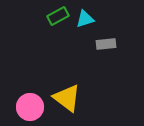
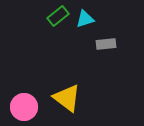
green rectangle: rotated 10 degrees counterclockwise
pink circle: moved 6 px left
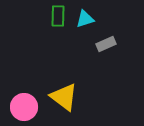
green rectangle: rotated 50 degrees counterclockwise
gray rectangle: rotated 18 degrees counterclockwise
yellow triangle: moved 3 px left, 1 px up
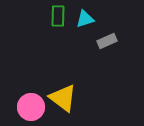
gray rectangle: moved 1 px right, 3 px up
yellow triangle: moved 1 px left, 1 px down
pink circle: moved 7 px right
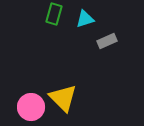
green rectangle: moved 4 px left, 2 px up; rotated 15 degrees clockwise
yellow triangle: rotated 8 degrees clockwise
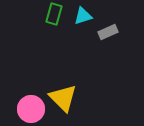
cyan triangle: moved 2 px left, 3 px up
gray rectangle: moved 1 px right, 9 px up
pink circle: moved 2 px down
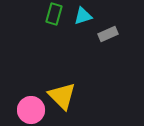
gray rectangle: moved 2 px down
yellow triangle: moved 1 px left, 2 px up
pink circle: moved 1 px down
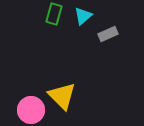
cyan triangle: rotated 24 degrees counterclockwise
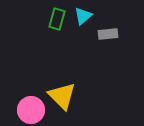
green rectangle: moved 3 px right, 5 px down
gray rectangle: rotated 18 degrees clockwise
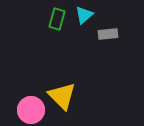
cyan triangle: moved 1 px right, 1 px up
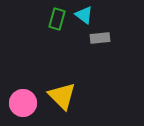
cyan triangle: rotated 42 degrees counterclockwise
gray rectangle: moved 8 px left, 4 px down
pink circle: moved 8 px left, 7 px up
